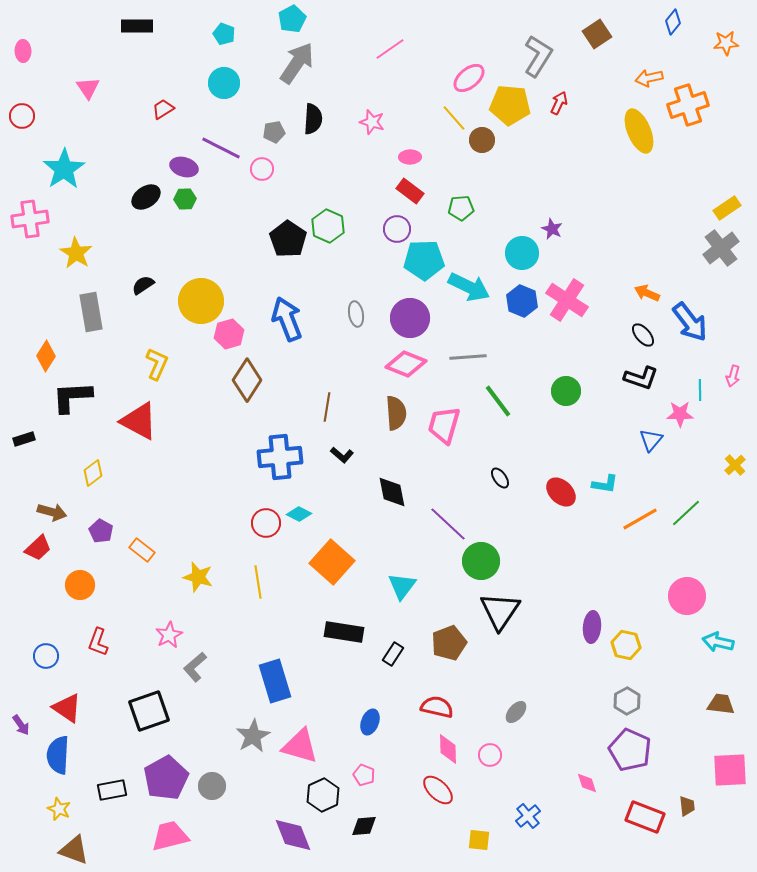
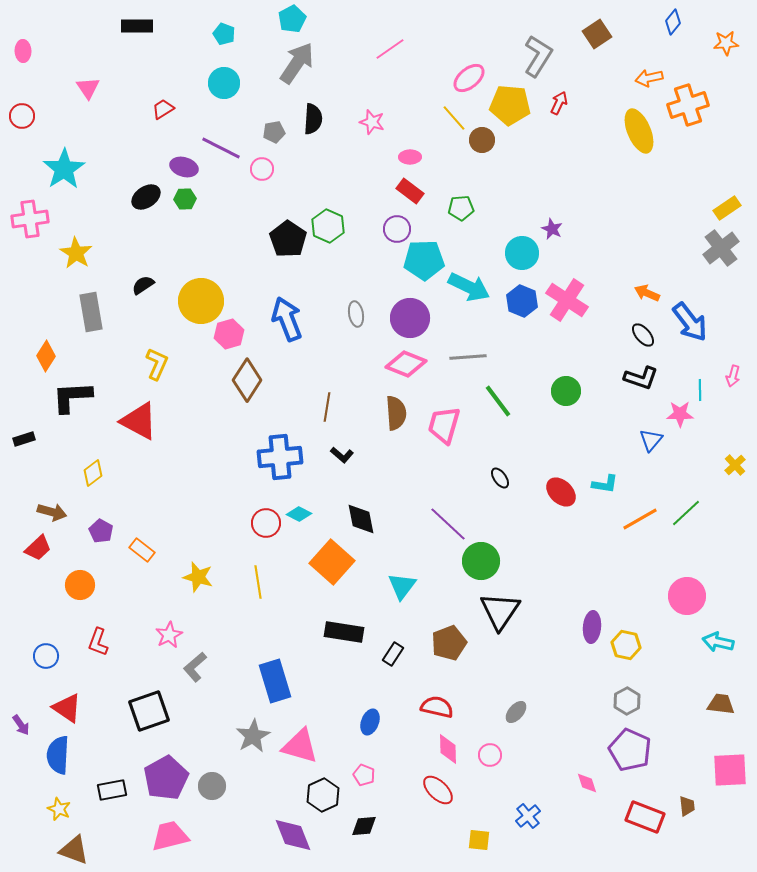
black diamond at (392, 492): moved 31 px left, 27 px down
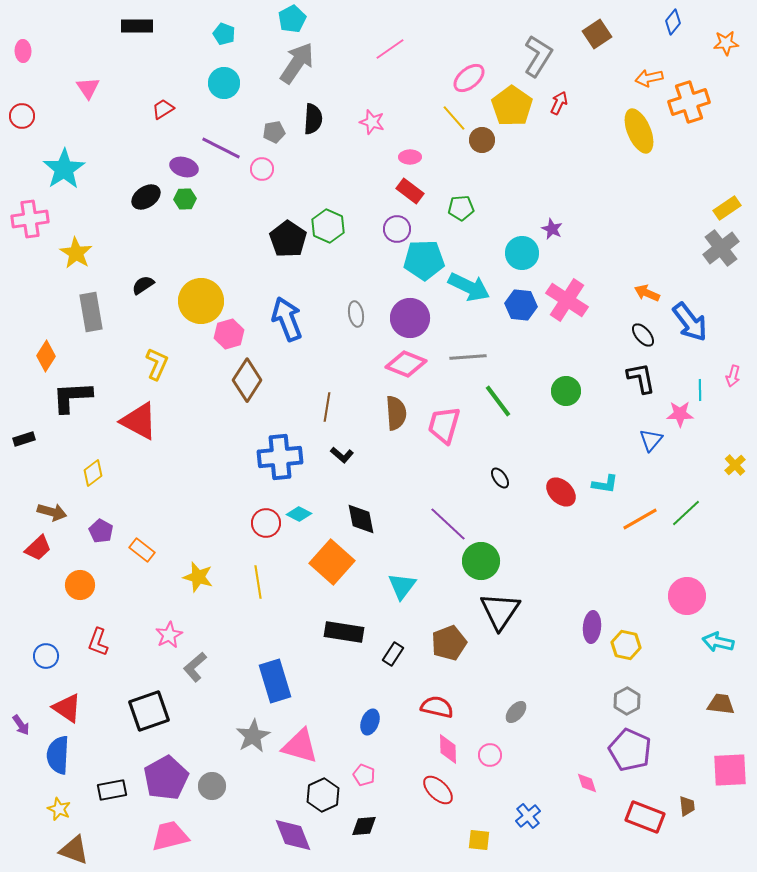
yellow pentagon at (510, 105): moved 2 px right, 1 px down; rotated 30 degrees clockwise
orange cross at (688, 105): moved 1 px right, 3 px up
blue hexagon at (522, 301): moved 1 px left, 4 px down; rotated 16 degrees counterclockwise
black L-shape at (641, 378): rotated 120 degrees counterclockwise
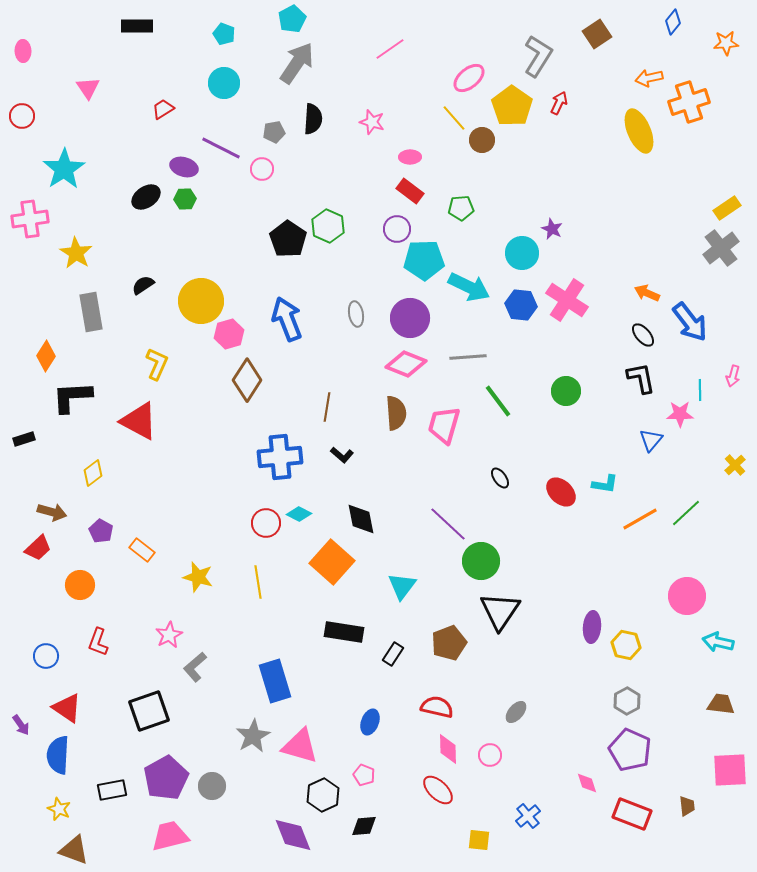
red rectangle at (645, 817): moved 13 px left, 3 px up
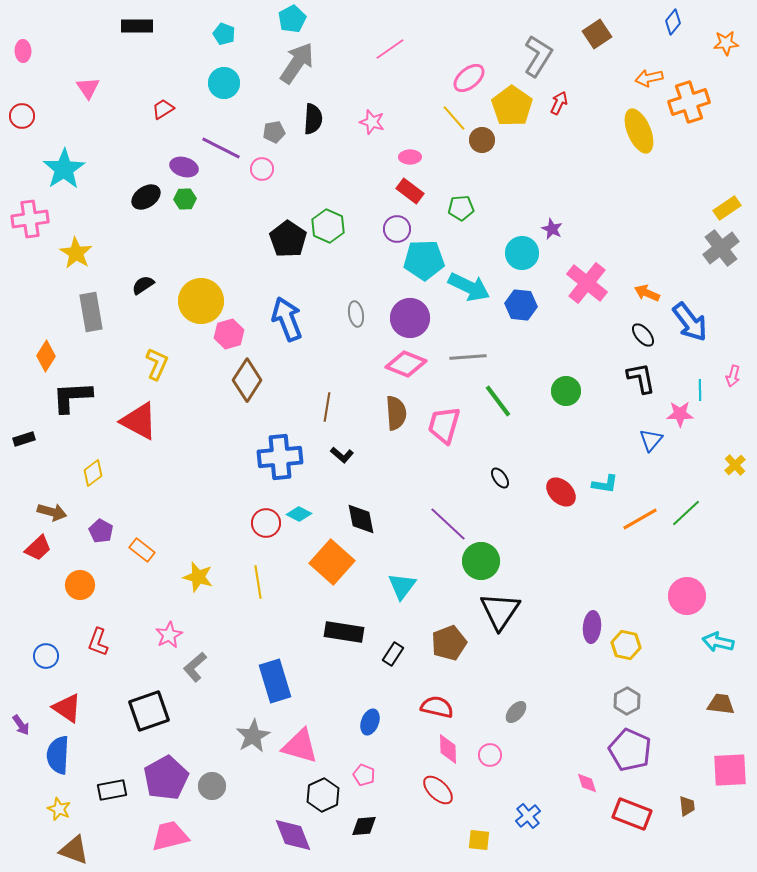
pink cross at (567, 300): moved 20 px right, 17 px up; rotated 6 degrees clockwise
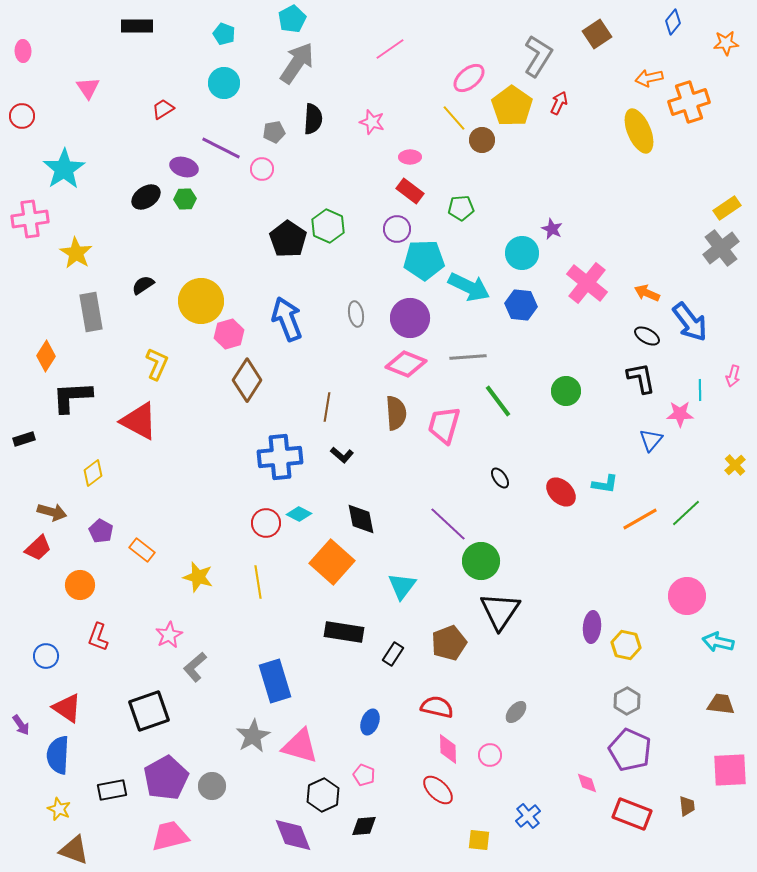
black ellipse at (643, 335): moved 4 px right, 1 px down; rotated 20 degrees counterclockwise
red L-shape at (98, 642): moved 5 px up
